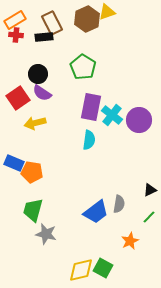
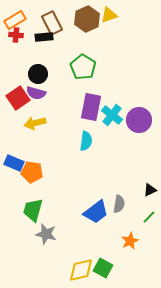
yellow triangle: moved 2 px right, 3 px down
purple semicircle: moved 6 px left; rotated 18 degrees counterclockwise
cyan semicircle: moved 3 px left, 1 px down
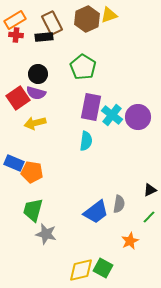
purple circle: moved 1 px left, 3 px up
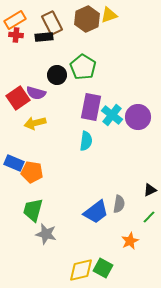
black circle: moved 19 px right, 1 px down
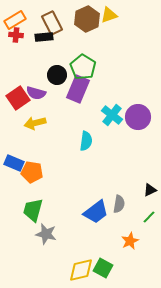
purple rectangle: moved 13 px left, 18 px up; rotated 12 degrees clockwise
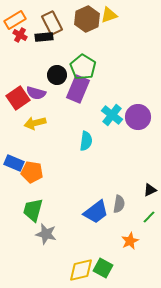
red cross: moved 4 px right; rotated 24 degrees clockwise
